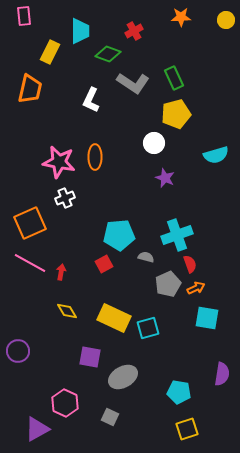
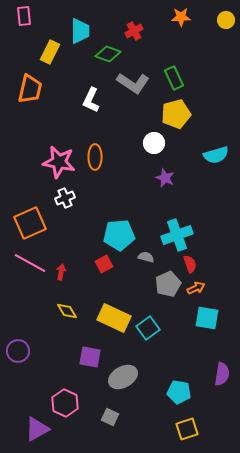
cyan square at (148, 328): rotated 20 degrees counterclockwise
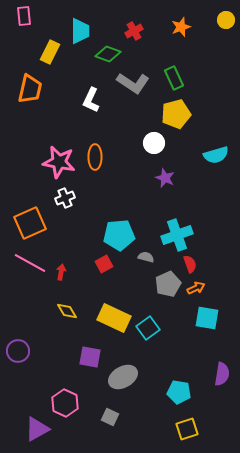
orange star at (181, 17): moved 10 px down; rotated 18 degrees counterclockwise
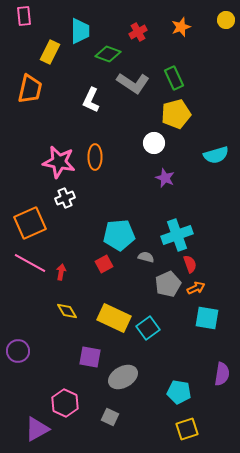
red cross at (134, 31): moved 4 px right, 1 px down
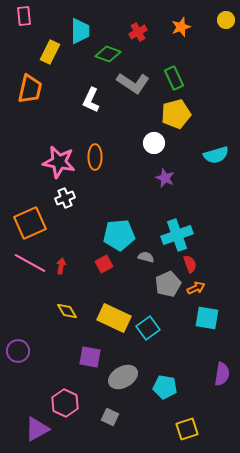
red arrow at (61, 272): moved 6 px up
cyan pentagon at (179, 392): moved 14 px left, 5 px up
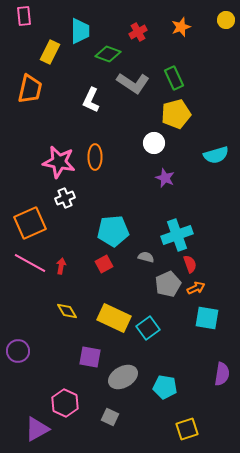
cyan pentagon at (119, 235): moved 6 px left, 4 px up
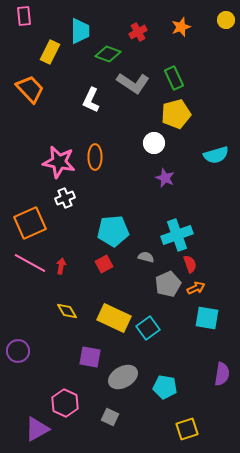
orange trapezoid at (30, 89): rotated 56 degrees counterclockwise
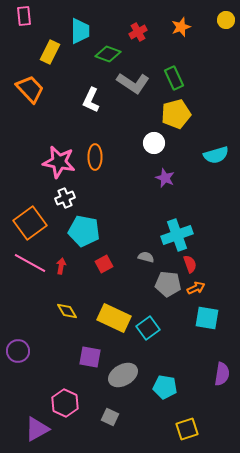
orange square at (30, 223): rotated 12 degrees counterclockwise
cyan pentagon at (113, 231): moved 29 px left; rotated 16 degrees clockwise
gray pentagon at (168, 284): rotated 30 degrees clockwise
gray ellipse at (123, 377): moved 2 px up
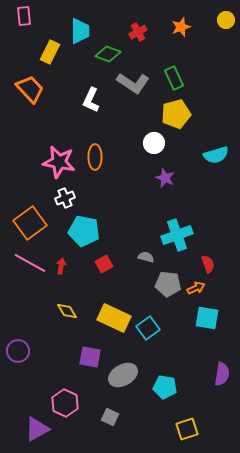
red semicircle at (190, 264): moved 18 px right
